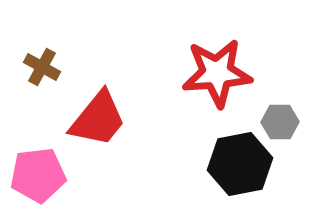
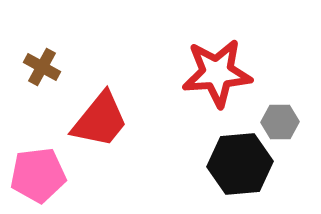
red trapezoid: moved 2 px right, 1 px down
black hexagon: rotated 6 degrees clockwise
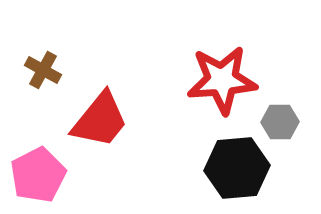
brown cross: moved 1 px right, 3 px down
red star: moved 5 px right, 7 px down
black hexagon: moved 3 px left, 4 px down
pink pentagon: rotated 20 degrees counterclockwise
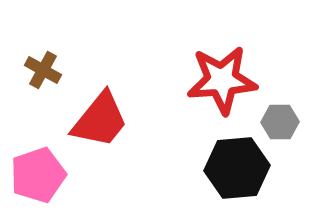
pink pentagon: rotated 8 degrees clockwise
